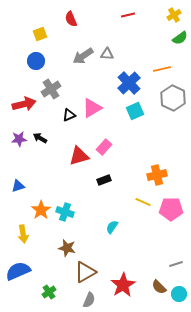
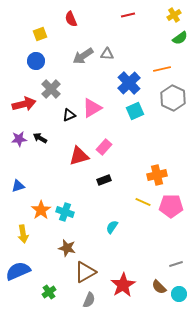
gray cross: rotated 12 degrees counterclockwise
pink pentagon: moved 3 px up
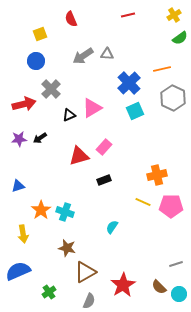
black arrow: rotated 64 degrees counterclockwise
gray semicircle: moved 1 px down
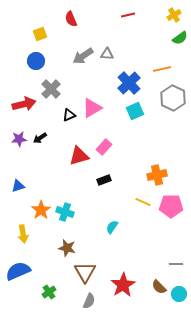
gray line: rotated 16 degrees clockwise
brown triangle: rotated 30 degrees counterclockwise
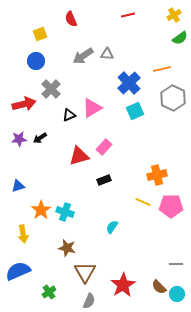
cyan circle: moved 2 px left
